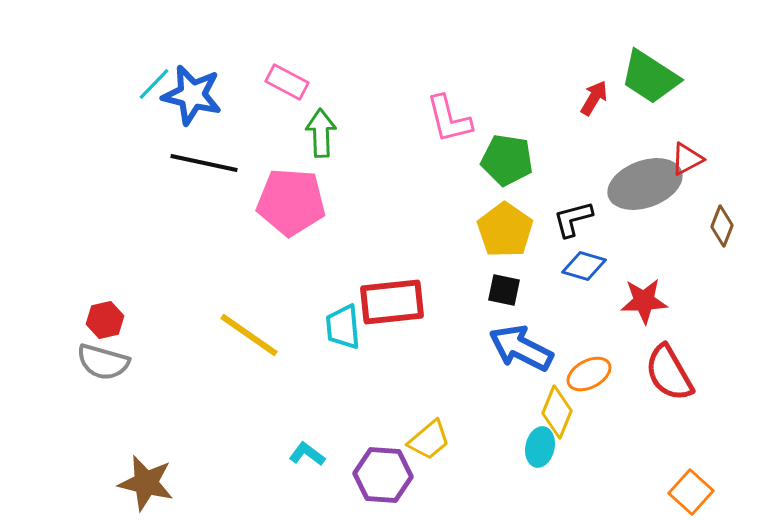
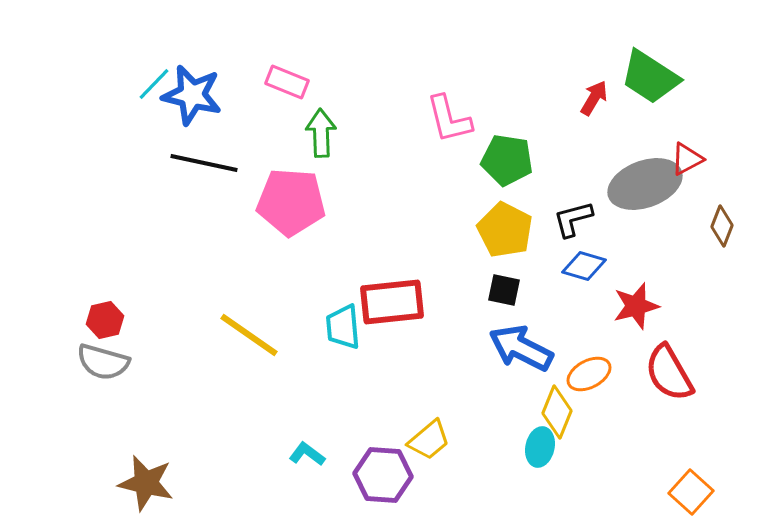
pink rectangle: rotated 6 degrees counterclockwise
yellow pentagon: rotated 8 degrees counterclockwise
red star: moved 8 px left, 5 px down; rotated 12 degrees counterclockwise
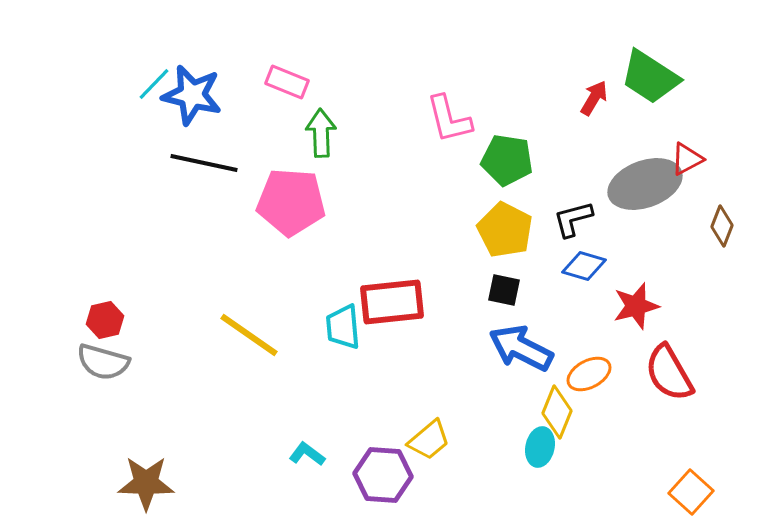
brown star: rotated 12 degrees counterclockwise
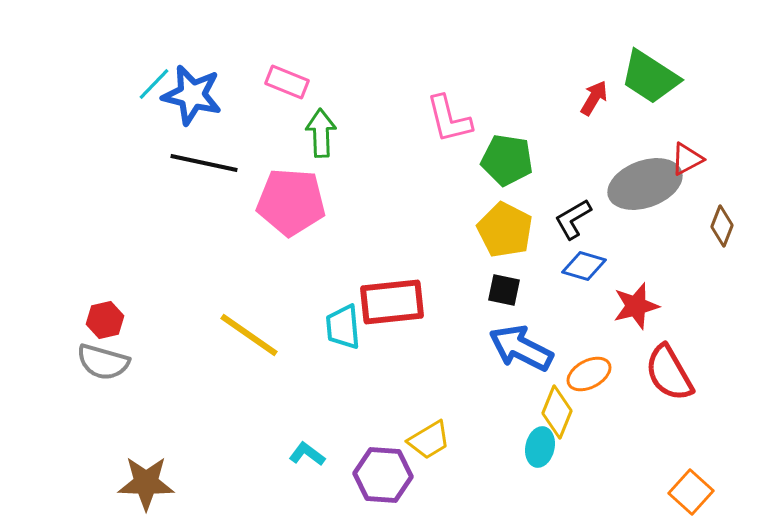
black L-shape: rotated 15 degrees counterclockwise
yellow trapezoid: rotated 9 degrees clockwise
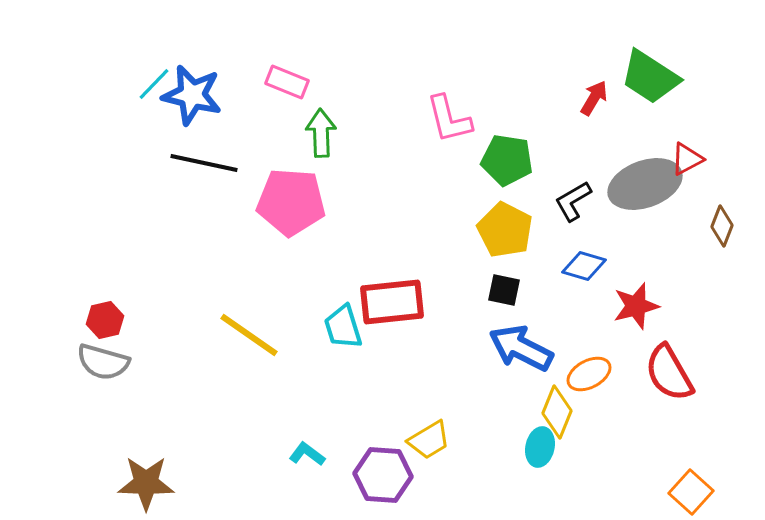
black L-shape: moved 18 px up
cyan trapezoid: rotated 12 degrees counterclockwise
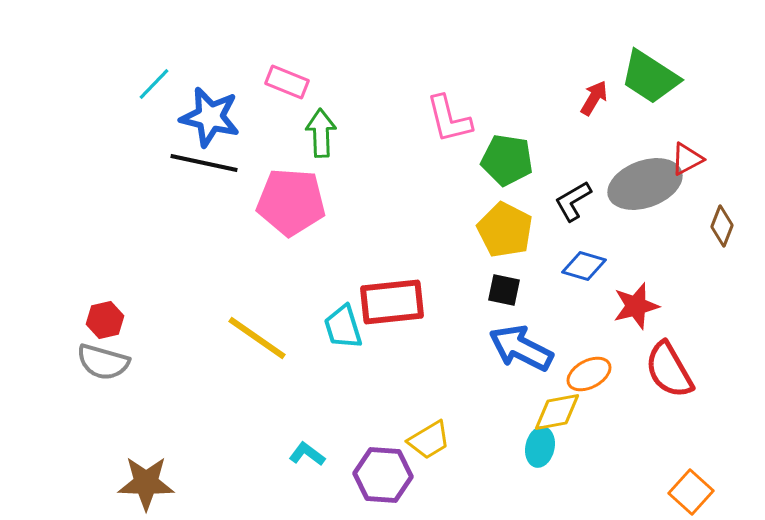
blue star: moved 18 px right, 22 px down
yellow line: moved 8 px right, 3 px down
red semicircle: moved 3 px up
yellow diamond: rotated 57 degrees clockwise
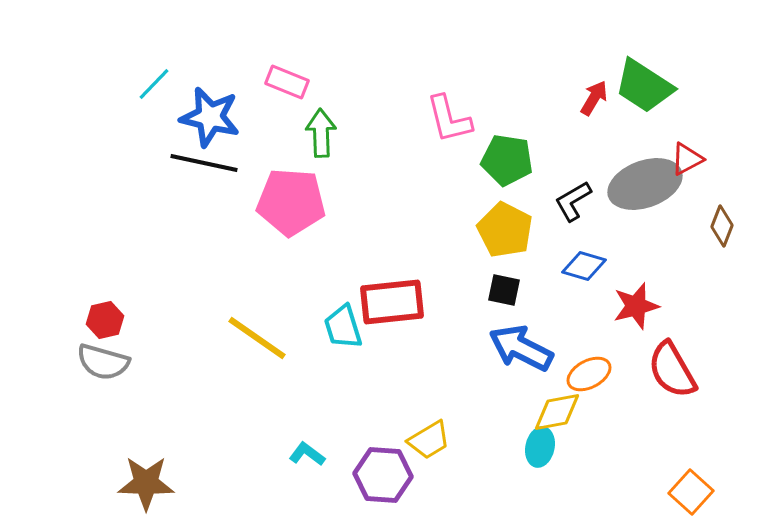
green trapezoid: moved 6 px left, 9 px down
red semicircle: moved 3 px right
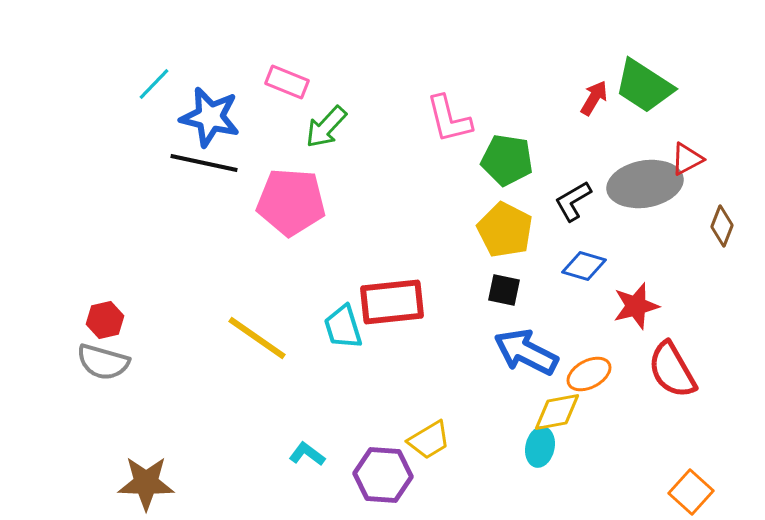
green arrow: moved 5 px right, 6 px up; rotated 135 degrees counterclockwise
gray ellipse: rotated 10 degrees clockwise
blue arrow: moved 5 px right, 4 px down
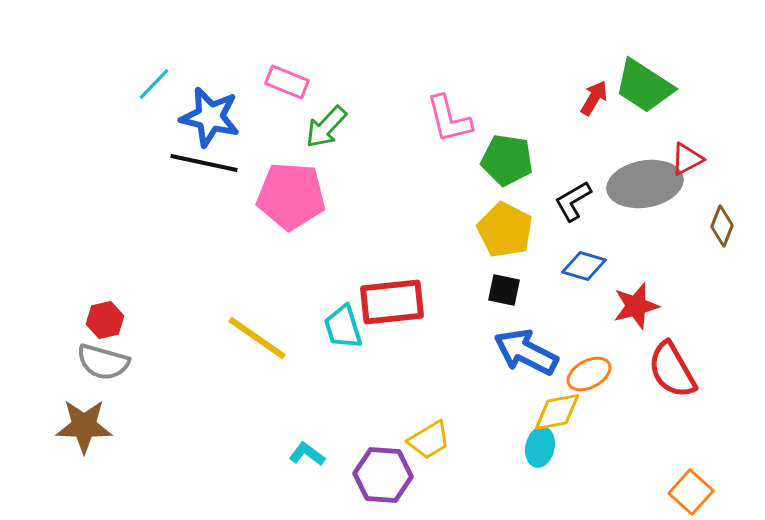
pink pentagon: moved 6 px up
brown star: moved 62 px left, 57 px up
